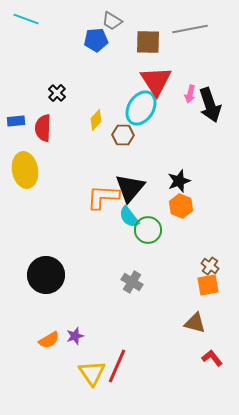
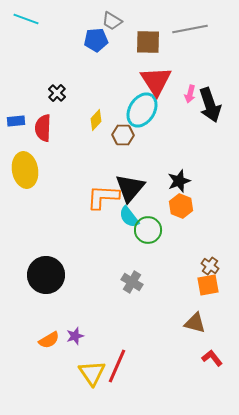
cyan ellipse: moved 1 px right, 2 px down
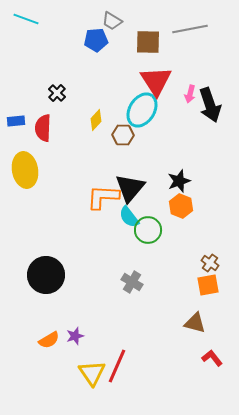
brown cross: moved 3 px up
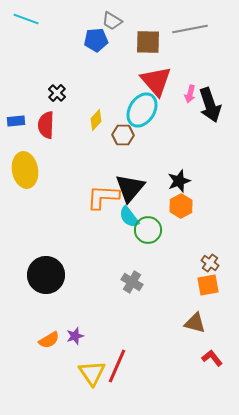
red triangle: rotated 8 degrees counterclockwise
red semicircle: moved 3 px right, 3 px up
orange hexagon: rotated 10 degrees clockwise
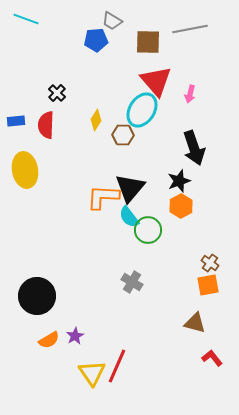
black arrow: moved 16 px left, 43 px down
yellow diamond: rotated 10 degrees counterclockwise
black circle: moved 9 px left, 21 px down
purple star: rotated 12 degrees counterclockwise
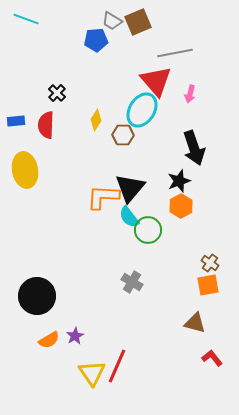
gray line: moved 15 px left, 24 px down
brown square: moved 10 px left, 20 px up; rotated 24 degrees counterclockwise
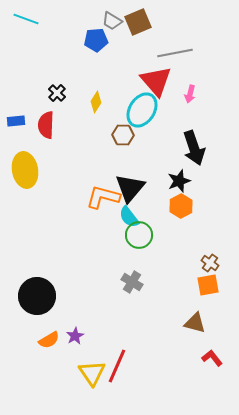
yellow diamond: moved 18 px up
orange L-shape: rotated 12 degrees clockwise
green circle: moved 9 px left, 5 px down
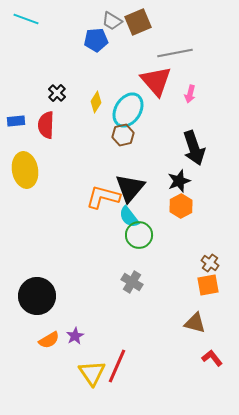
cyan ellipse: moved 14 px left
brown hexagon: rotated 15 degrees counterclockwise
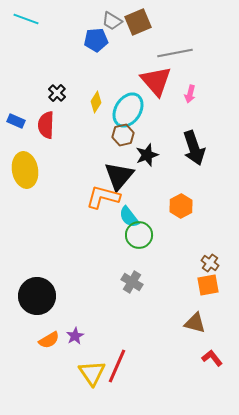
blue rectangle: rotated 30 degrees clockwise
black star: moved 32 px left, 26 px up
black triangle: moved 11 px left, 12 px up
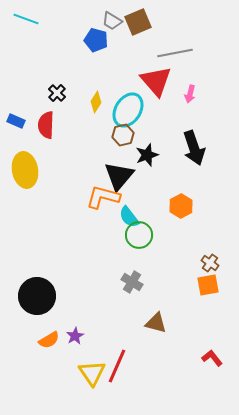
blue pentagon: rotated 20 degrees clockwise
brown triangle: moved 39 px left
